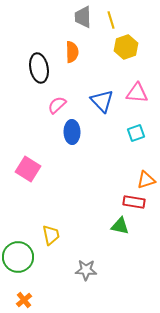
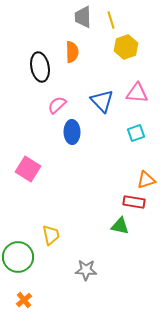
black ellipse: moved 1 px right, 1 px up
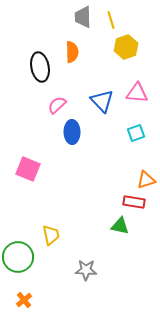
pink square: rotated 10 degrees counterclockwise
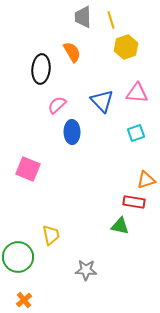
orange semicircle: rotated 30 degrees counterclockwise
black ellipse: moved 1 px right, 2 px down; rotated 16 degrees clockwise
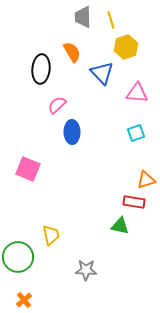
blue triangle: moved 28 px up
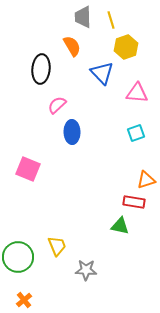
orange semicircle: moved 6 px up
yellow trapezoid: moved 6 px right, 11 px down; rotated 10 degrees counterclockwise
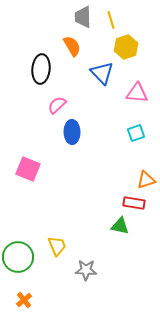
red rectangle: moved 1 px down
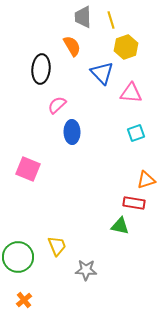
pink triangle: moved 6 px left
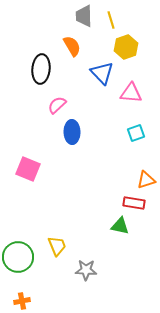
gray trapezoid: moved 1 px right, 1 px up
orange cross: moved 2 px left, 1 px down; rotated 28 degrees clockwise
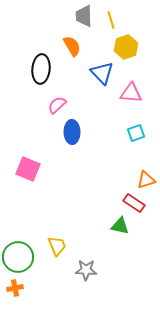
red rectangle: rotated 25 degrees clockwise
orange cross: moved 7 px left, 13 px up
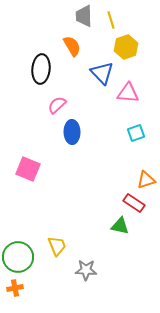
pink triangle: moved 3 px left
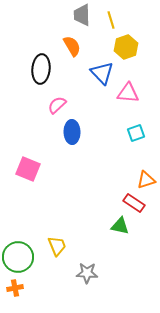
gray trapezoid: moved 2 px left, 1 px up
gray star: moved 1 px right, 3 px down
